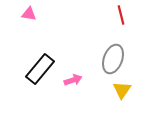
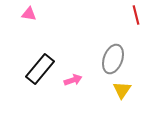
red line: moved 15 px right
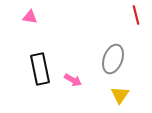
pink triangle: moved 1 px right, 3 px down
black rectangle: rotated 52 degrees counterclockwise
pink arrow: rotated 48 degrees clockwise
yellow triangle: moved 2 px left, 5 px down
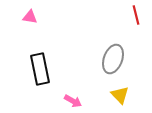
pink arrow: moved 21 px down
yellow triangle: rotated 18 degrees counterclockwise
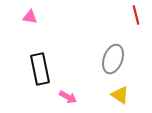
yellow triangle: rotated 12 degrees counterclockwise
pink arrow: moved 5 px left, 4 px up
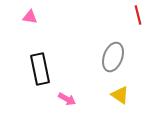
red line: moved 2 px right
gray ellipse: moved 2 px up
pink arrow: moved 1 px left, 2 px down
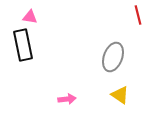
black rectangle: moved 17 px left, 24 px up
pink arrow: rotated 36 degrees counterclockwise
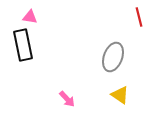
red line: moved 1 px right, 2 px down
pink arrow: rotated 54 degrees clockwise
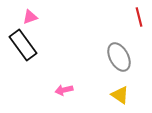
pink triangle: rotated 28 degrees counterclockwise
black rectangle: rotated 24 degrees counterclockwise
gray ellipse: moved 6 px right; rotated 48 degrees counterclockwise
pink arrow: moved 3 px left, 9 px up; rotated 120 degrees clockwise
